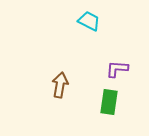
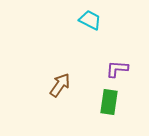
cyan trapezoid: moved 1 px right, 1 px up
brown arrow: rotated 25 degrees clockwise
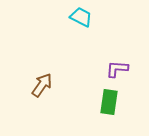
cyan trapezoid: moved 9 px left, 3 px up
brown arrow: moved 18 px left
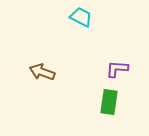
brown arrow: moved 13 px up; rotated 105 degrees counterclockwise
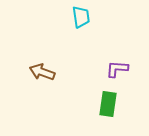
cyan trapezoid: rotated 55 degrees clockwise
green rectangle: moved 1 px left, 2 px down
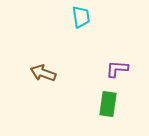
brown arrow: moved 1 px right, 1 px down
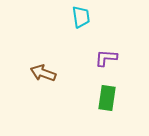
purple L-shape: moved 11 px left, 11 px up
green rectangle: moved 1 px left, 6 px up
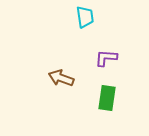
cyan trapezoid: moved 4 px right
brown arrow: moved 18 px right, 5 px down
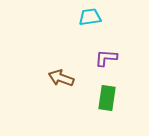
cyan trapezoid: moved 5 px right; rotated 90 degrees counterclockwise
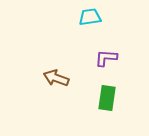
brown arrow: moved 5 px left
